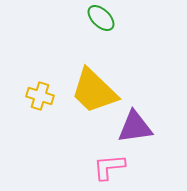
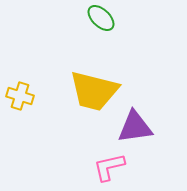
yellow trapezoid: rotated 30 degrees counterclockwise
yellow cross: moved 20 px left
pink L-shape: rotated 8 degrees counterclockwise
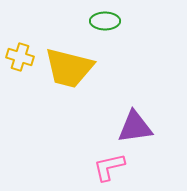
green ellipse: moved 4 px right, 3 px down; rotated 44 degrees counterclockwise
yellow trapezoid: moved 25 px left, 23 px up
yellow cross: moved 39 px up
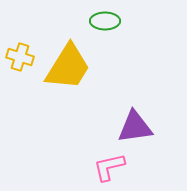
yellow trapezoid: moved 1 px left, 1 px up; rotated 72 degrees counterclockwise
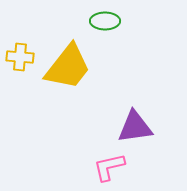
yellow cross: rotated 12 degrees counterclockwise
yellow trapezoid: rotated 6 degrees clockwise
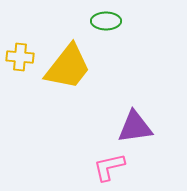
green ellipse: moved 1 px right
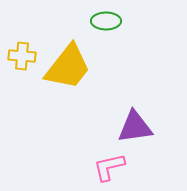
yellow cross: moved 2 px right, 1 px up
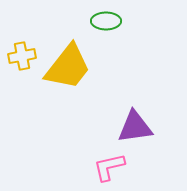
yellow cross: rotated 16 degrees counterclockwise
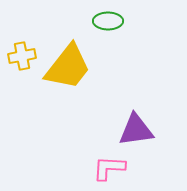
green ellipse: moved 2 px right
purple triangle: moved 1 px right, 3 px down
pink L-shape: moved 1 px down; rotated 16 degrees clockwise
